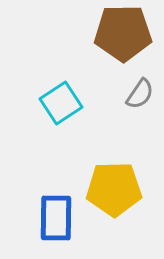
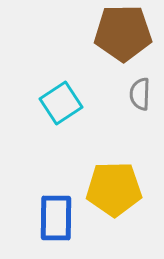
gray semicircle: rotated 148 degrees clockwise
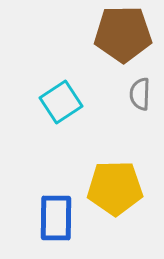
brown pentagon: moved 1 px down
cyan square: moved 1 px up
yellow pentagon: moved 1 px right, 1 px up
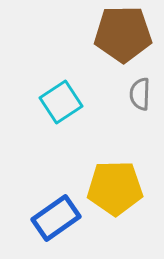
blue rectangle: rotated 54 degrees clockwise
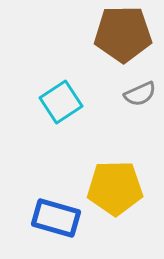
gray semicircle: rotated 116 degrees counterclockwise
blue rectangle: rotated 51 degrees clockwise
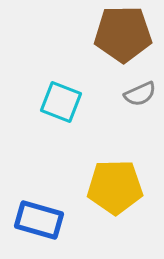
cyan square: rotated 36 degrees counterclockwise
yellow pentagon: moved 1 px up
blue rectangle: moved 17 px left, 2 px down
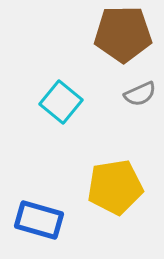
cyan square: rotated 18 degrees clockwise
yellow pentagon: rotated 8 degrees counterclockwise
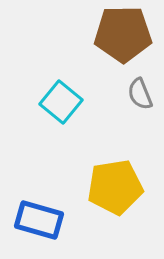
gray semicircle: rotated 92 degrees clockwise
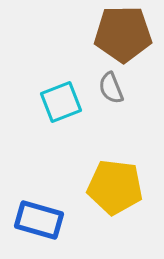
gray semicircle: moved 29 px left, 6 px up
cyan square: rotated 30 degrees clockwise
yellow pentagon: rotated 16 degrees clockwise
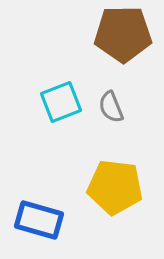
gray semicircle: moved 19 px down
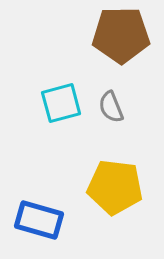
brown pentagon: moved 2 px left, 1 px down
cyan square: moved 1 px down; rotated 6 degrees clockwise
